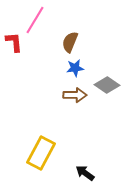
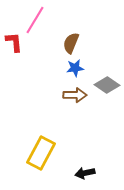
brown semicircle: moved 1 px right, 1 px down
black arrow: rotated 48 degrees counterclockwise
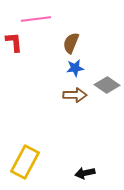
pink line: moved 1 px right, 1 px up; rotated 52 degrees clockwise
yellow rectangle: moved 16 px left, 9 px down
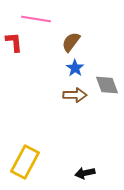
pink line: rotated 16 degrees clockwise
brown semicircle: moved 1 px up; rotated 15 degrees clockwise
blue star: rotated 30 degrees counterclockwise
gray diamond: rotated 35 degrees clockwise
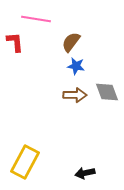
red L-shape: moved 1 px right
blue star: moved 1 px right, 2 px up; rotated 24 degrees counterclockwise
gray diamond: moved 7 px down
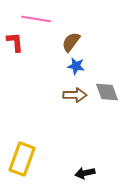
yellow rectangle: moved 3 px left, 3 px up; rotated 8 degrees counterclockwise
